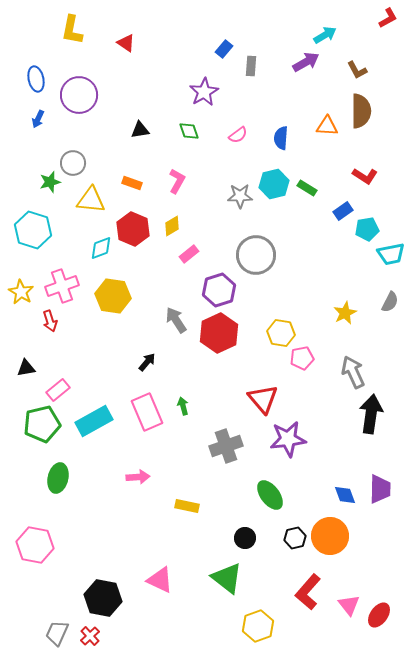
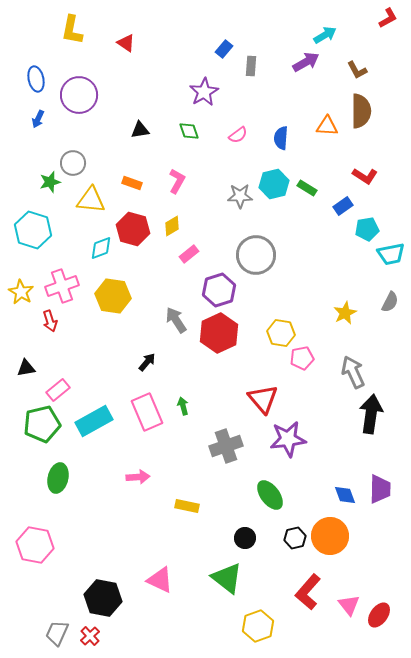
blue rectangle at (343, 211): moved 5 px up
red hexagon at (133, 229): rotated 8 degrees counterclockwise
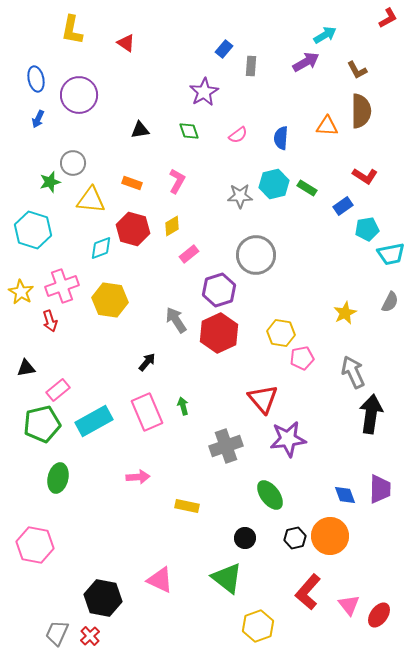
yellow hexagon at (113, 296): moved 3 px left, 4 px down
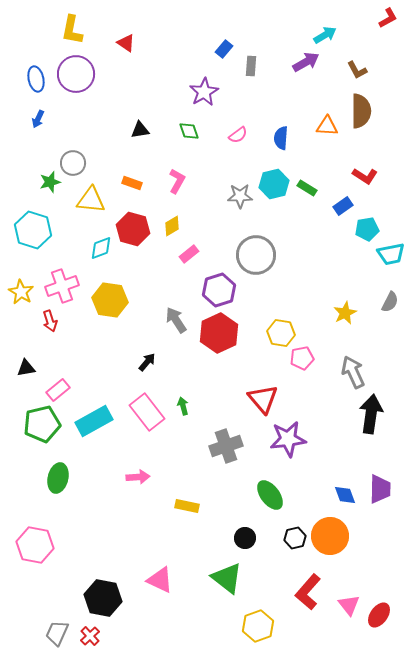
purple circle at (79, 95): moved 3 px left, 21 px up
pink rectangle at (147, 412): rotated 15 degrees counterclockwise
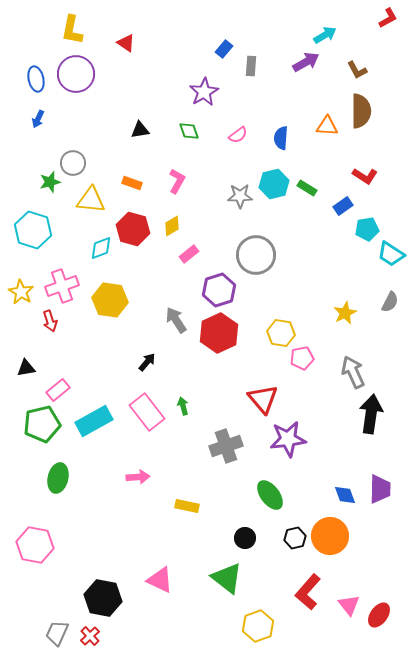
cyan trapezoid at (391, 254): rotated 44 degrees clockwise
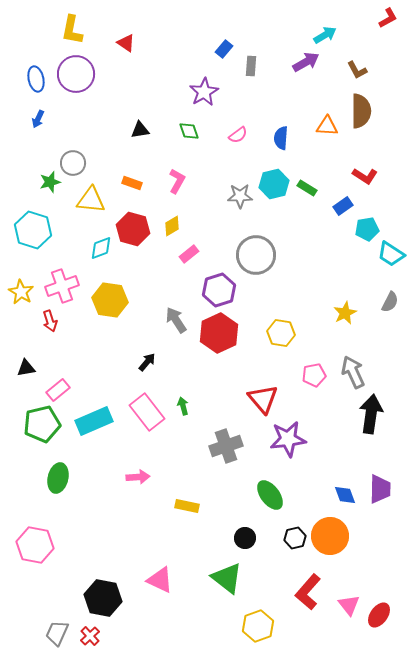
pink pentagon at (302, 358): moved 12 px right, 17 px down
cyan rectangle at (94, 421): rotated 6 degrees clockwise
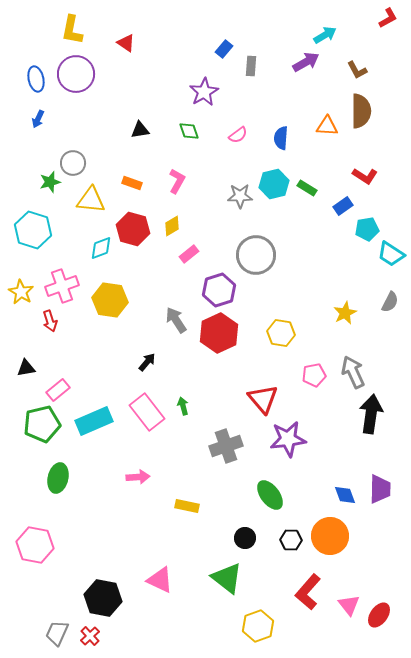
black hexagon at (295, 538): moved 4 px left, 2 px down; rotated 15 degrees clockwise
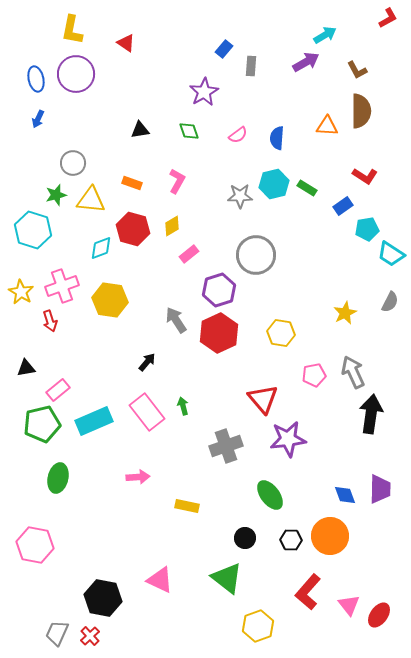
blue semicircle at (281, 138): moved 4 px left
green star at (50, 182): moved 6 px right, 13 px down
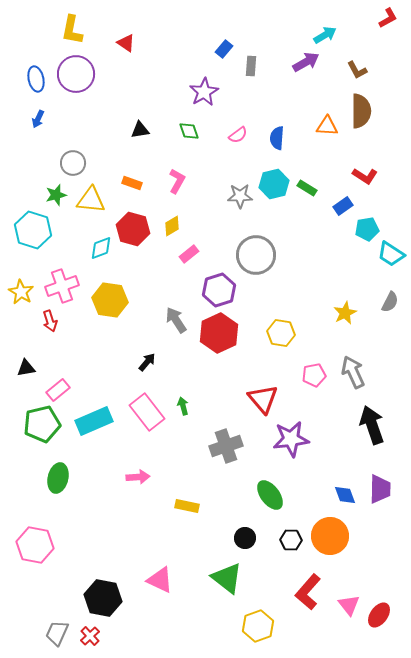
black arrow at (371, 414): moved 1 px right, 11 px down; rotated 27 degrees counterclockwise
purple star at (288, 439): moved 3 px right
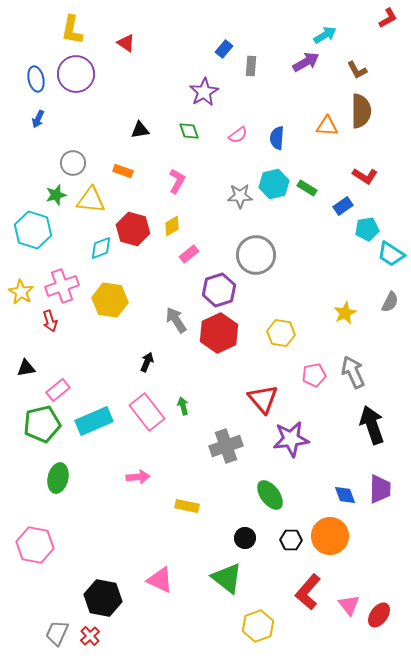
orange rectangle at (132, 183): moved 9 px left, 12 px up
black arrow at (147, 362): rotated 18 degrees counterclockwise
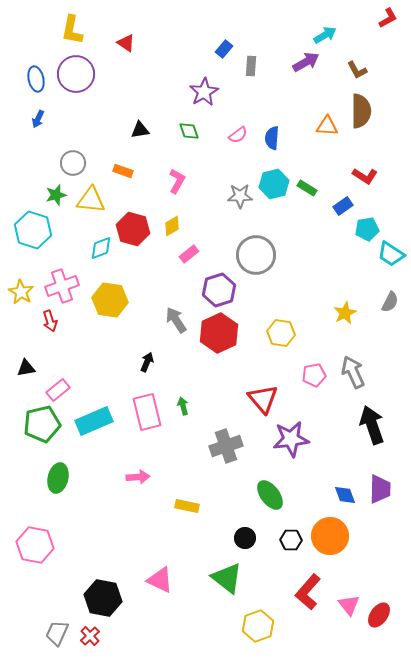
blue semicircle at (277, 138): moved 5 px left
pink rectangle at (147, 412): rotated 24 degrees clockwise
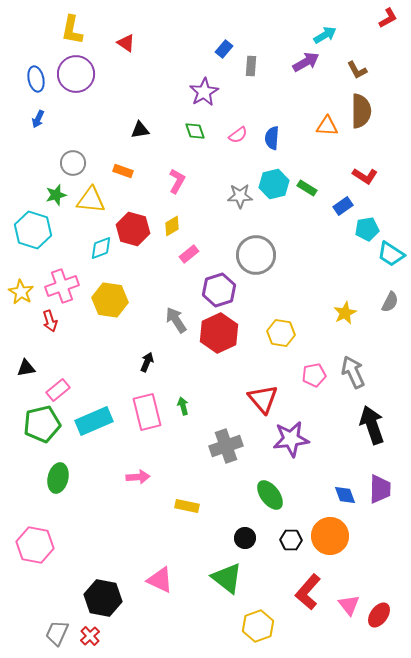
green diamond at (189, 131): moved 6 px right
